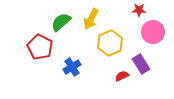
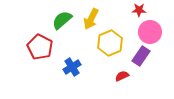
green semicircle: moved 1 px right, 2 px up
pink circle: moved 3 px left
purple rectangle: moved 8 px up; rotated 66 degrees clockwise
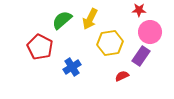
yellow arrow: moved 1 px left
yellow hexagon: rotated 15 degrees clockwise
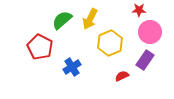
yellow hexagon: rotated 15 degrees counterclockwise
purple rectangle: moved 4 px right, 4 px down
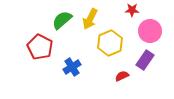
red star: moved 7 px left
pink circle: moved 1 px up
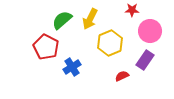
red pentagon: moved 6 px right
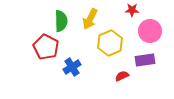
green semicircle: moved 1 px left, 1 px down; rotated 130 degrees clockwise
purple rectangle: rotated 48 degrees clockwise
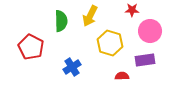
yellow arrow: moved 3 px up
yellow hexagon: rotated 20 degrees counterclockwise
red pentagon: moved 15 px left
red semicircle: rotated 24 degrees clockwise
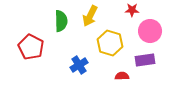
blue cross: moved 7 px right, 2 px up
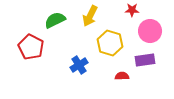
green semicircle: moved 6 px left, 1 px up; rotated 115 degrees counterclockwise
